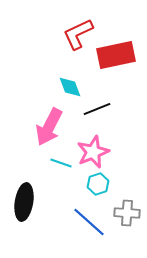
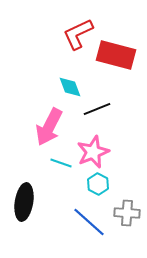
red rectangle: rotated 27 degrees clockwise
cyan hexagon: rotated 15 degrees counterclockwise
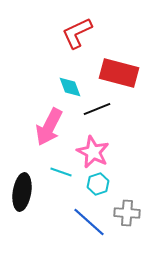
red L-shape: moved 1 px left, 1 px up
red rectangle: moved 3 px right, 18 px down
pink star: rotated 24 degrees counterclockwise
cyan line: moved 9 px down
cyan hexagon: rotated 15 degrees clockwise
black ellipse: moved 2 px left, 10 px up
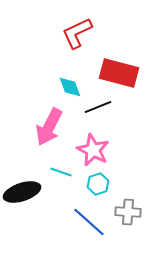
black line: moved 1 px right, 2 px up
pink star: moved 2 px up
black ellipse: rotated 63 degrees clockwise
gray cross: moved 1 px right, 1 px up
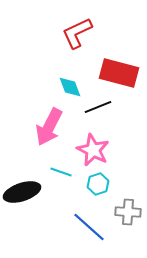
blue line: moved 5 px down
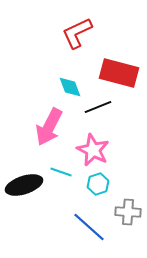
black ellipse: moved 2 px right, 7 px up
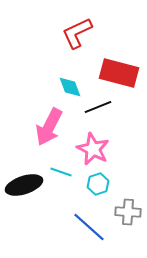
pink star: moved 1 px up
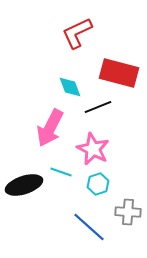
pink arrow: moved 1 px right, 1 px down
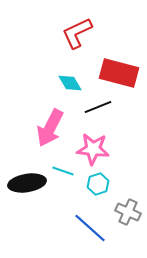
cyan diamond: moved 4 px up; rotated 10 degrees counterclockwise
pink star: rotated 20 degrees counterclockwise
cyan line: moved 2 px right, 1 px up
black ellipse: moved 3 px right, 2 px up; rotated 9 degrees clockwise
gray cross: rotated 20 degrees clockwise
blue line: moved 1 px right, 1 px down
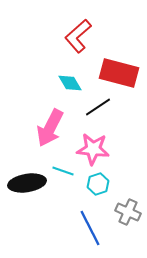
red L-shape: moved 1 px right, 3 px down; rotated 16 degrees counterclockwise
black line: rotated 12 degrees counterclockwise
blue line: rotated 21 degrees clockwise
